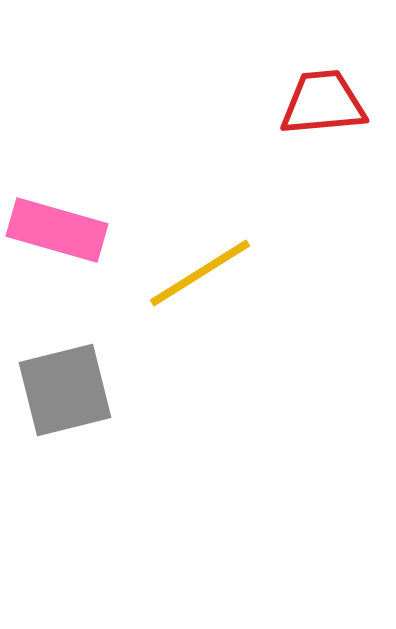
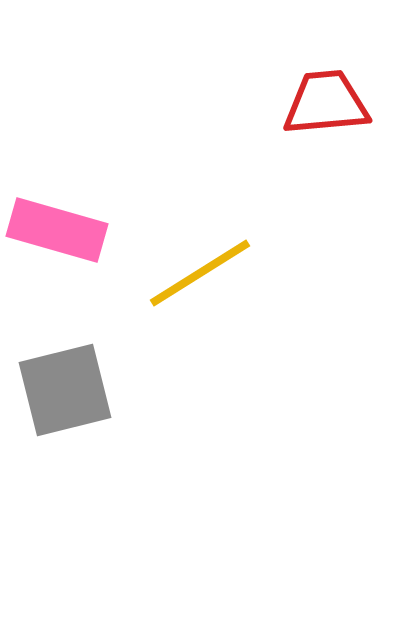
red trapezoid: moved 3 px right
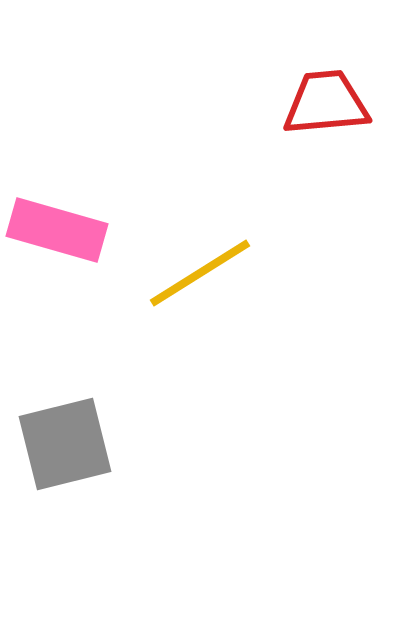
gray square: moved 54 px down
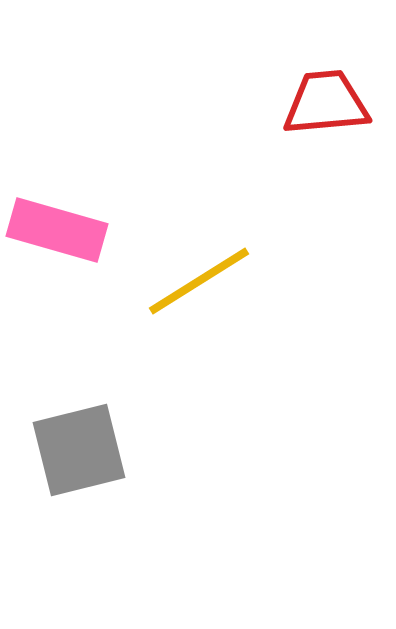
yellow line: moved 1 px left, 8 px down
gray square: moved 14 px right, 6 px down
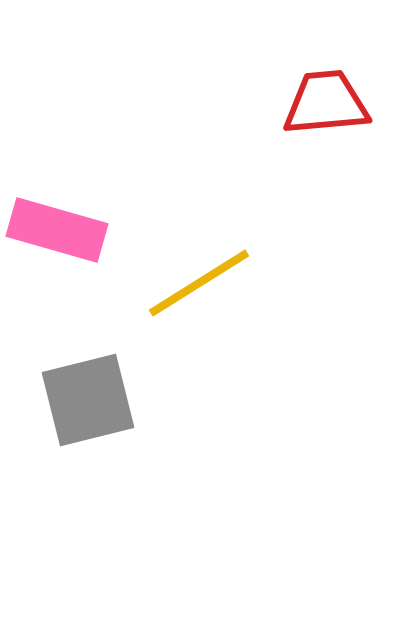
yellow line: moved 2 px down
gray square: moved 9 px right, 50 px up
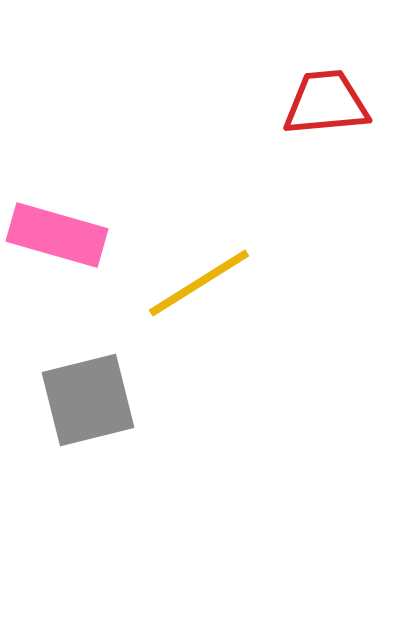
pink rectangle: moved 5 px down
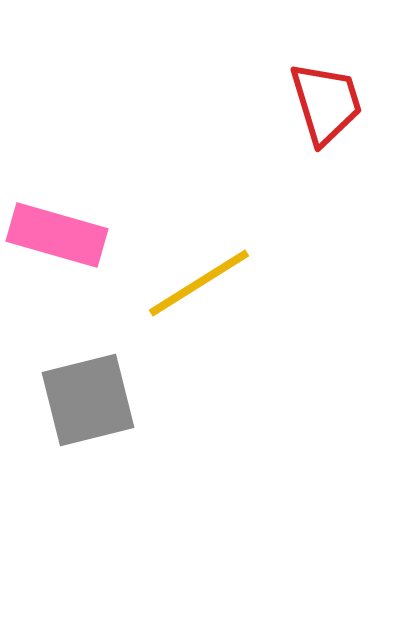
red trapezoid: rotated 78 degrees clockwise
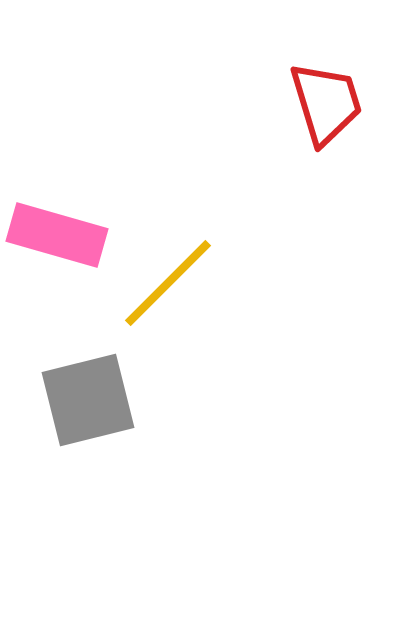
yellow line: moved 31 px left; rotated 13 degrees counterclockwise
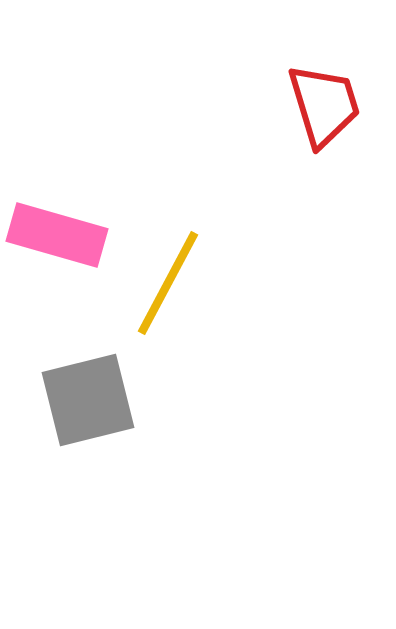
red trapezoid: moved 2 px left, 2 px down
yellow line: rotated 17 degrees counterclockwise
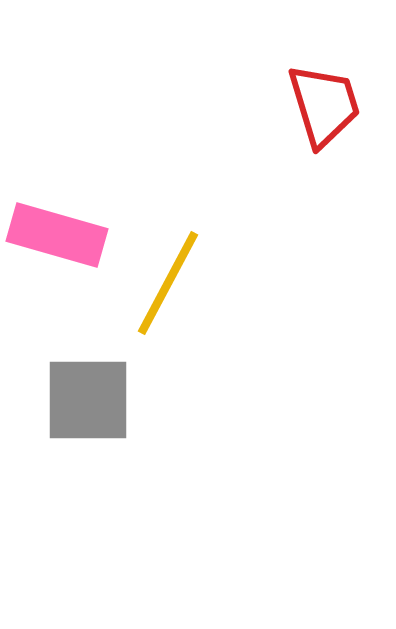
gray square: rotated 14 degrees clockwise
